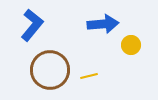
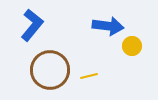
blue arrow: moved 5 px right, 2 px down; rotated 12 degrees clockwise
yellow circle: moved 1 px right, 1 px down
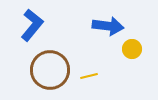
yellow circle: moved 3 px down
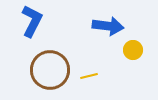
blue L-shape: moved 4 px up; rotated 12 degrees counterclockwise
yellow circle: moved 1 px right, 1 px down
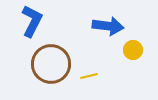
brown circle: moved 1 px right, 6 px up
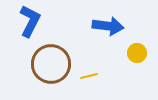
blue L-shape: moved 2 px left
yellow circle: moved 4 px right, 3 px down
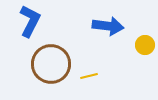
yellow circle: moved 8 px right, 8 px up
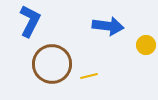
yellow circle: moved 1 px right
brown circle: moved 1 px right
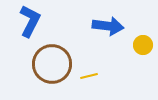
yellow circle: moved 3 px left
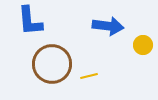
blue L-shape: rotated 148 degrees clockwise
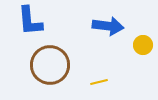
brown circle: moved 2 px left, 1 px down
yellow line: moved 10 px right, 6 px down
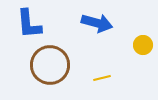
blue L-shape: moved 1 px left, 3 px down
blue arrow: moved 11 px left, 3 px up; rotated 8 degrees clockwise
yellow line: moved 3 px right, 4 px up
